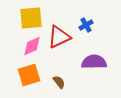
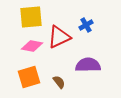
yellow square: moved 1 px up
pink diamond: rotated 35 degrees clockwise
purple semicircle: moved 6 px left, 3 px down
orange square: moved 2 px down
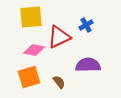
pink diamond: moved 2 px right, 4 px down
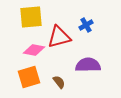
red triangle: rotated 10 degrees clockwise
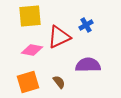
yellow square: moved 1 px left, 1 px up
red triangle: rotated 10 degrees counterclockwise
pink diamond: moved 2 px left
orange square: moved 1 px left, 5 px down
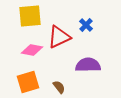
blue cross: rotated 16 degrees counterclockwise
brown semicircle: moved 5 px down
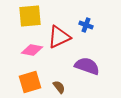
blue cross: rotated 24 degrees counterclockwise
purple semicircle: moved 1 px left, 1 px down; rotated 20 degrees clockwise
orange square: moved 2 px right
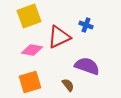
yellow square: moved 1 px left; rotated 15 degrees counterclockwise
brown semicircle: moved 9 px right, 2 px up
